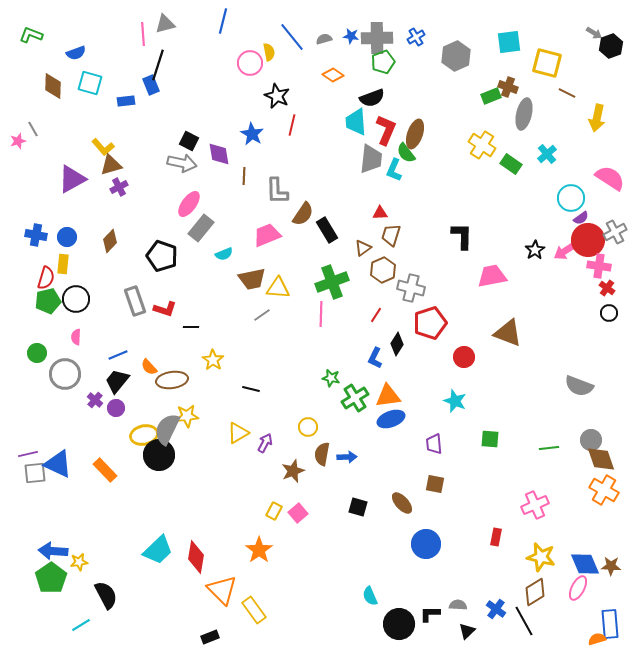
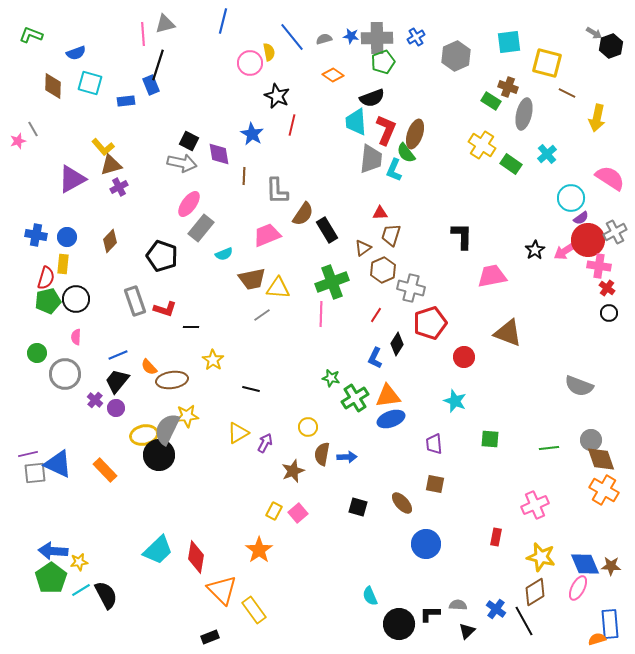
green rectangle at (491, 96): moved 5 px down; rotated 54 degrees clockwise
cyan line at (81, 625): moved 35 px up
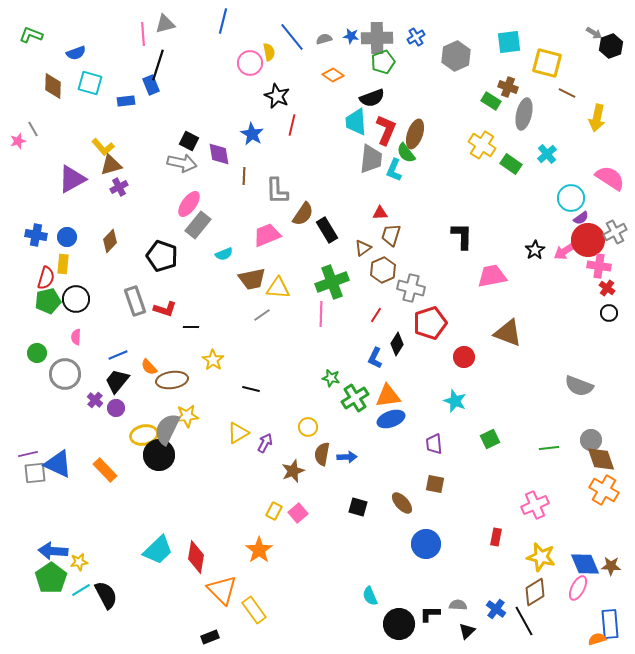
gray rectangle at (201, 228): moved 3 px left, 3 px up
green square at (490, 439): rotated 30 degrees counterclockwise
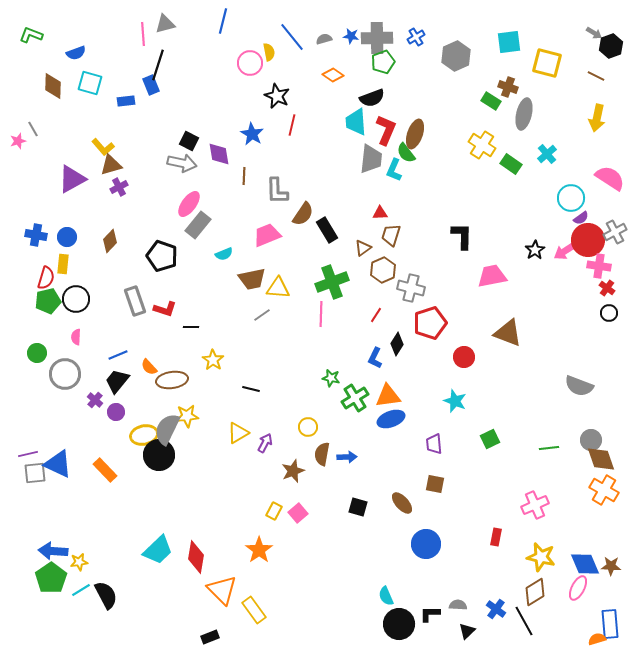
brown line at (567, 93): moved 29 px right, 17 px up
purple circle at (116, 408): moved 4 px down
cyan semicircle at (370, 596): moved 16 px right
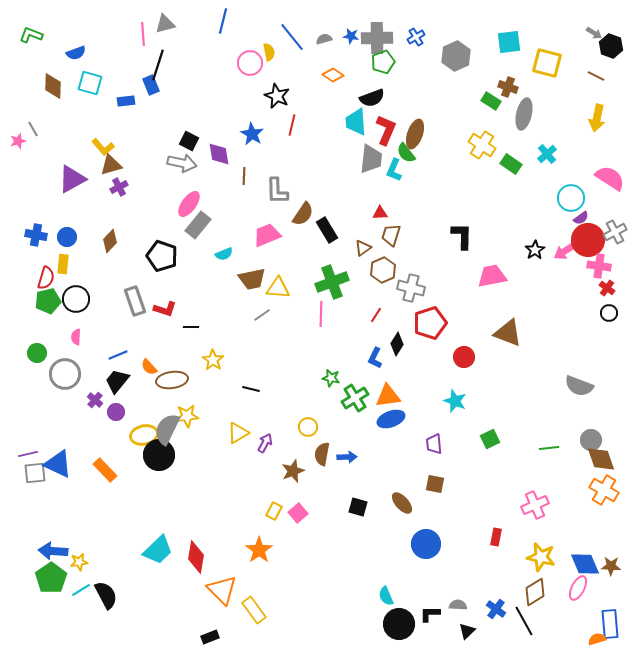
black hexagon at (611, 46): rotated 20 degrees counterclockwise
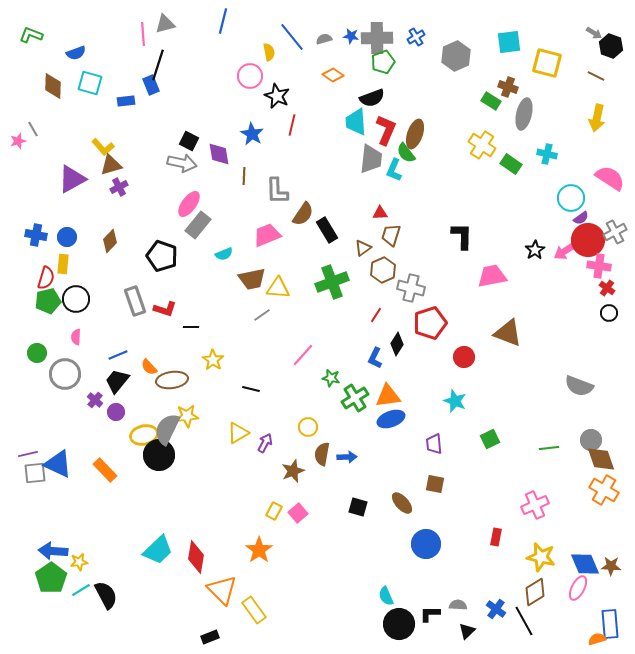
pink circle at (250, 63): moved 13 px down
cyan cross at (547, 154): rotated 36 degrees counterclockwise
pink line at (321, 314): moved 18 px left, 41 px down; rotated 40 degrees clockwise
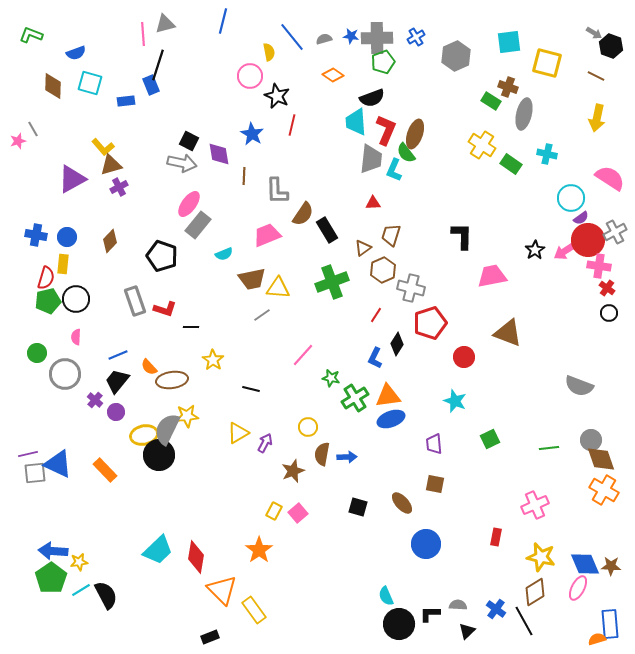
red triangle at (380, 213): moved 7 px left, 10 px up
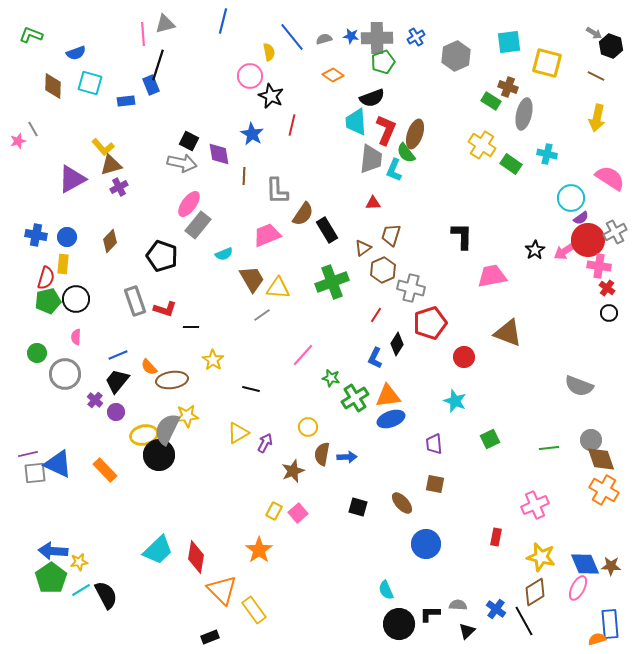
black star at (277, 96): moved 6 px left
brown trapezoid at (252, 279): rotated 108 degrees counterclockwise
cyan semicircle at (386, 596): moved 6 px up
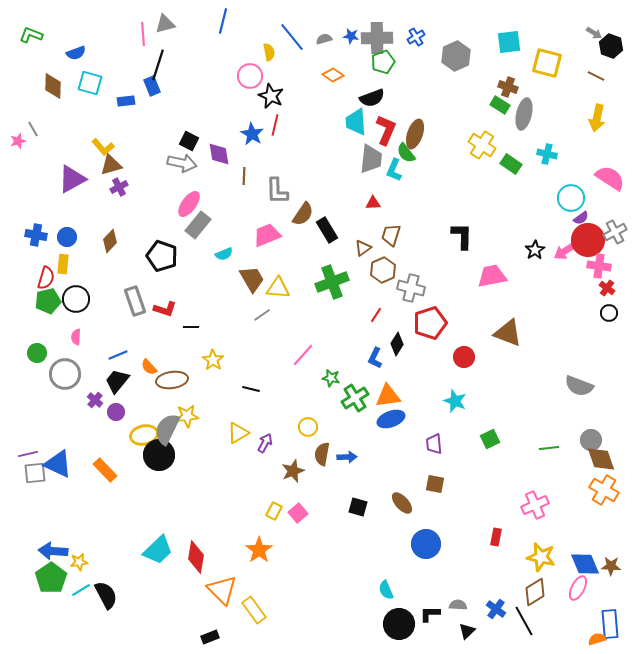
blue rectangle at (151, 85): moved 1 px right, 1 px down
green rectangle at (491, 101): moved 9 px right, 4 px down
red line at (292, 125): moved 17 px left
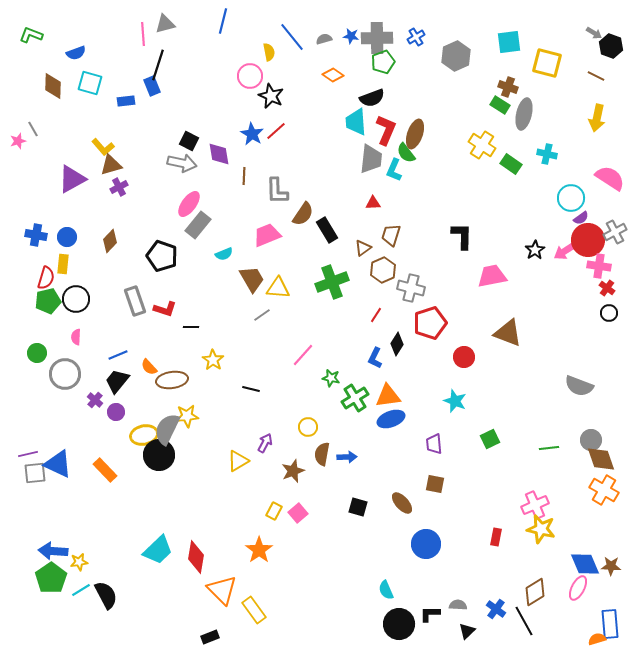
red line at (275, 125): moved 1 px right, 6 px down; rotated 35 degrees clockwise
yellow triangle at (238, 433): moved 28 px down
yellow star at (541, 557): moved 28 px up
